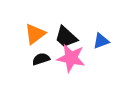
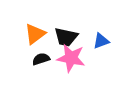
black trapezoid: rotated 30 degrees counterclockwise
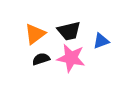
black trapezoid: moved 3 px right, 6 px up; rotated 25 degrees counterclockwise
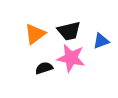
black semicircle: moved 3 px right, 9 px down
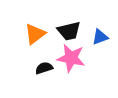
blue triangle: moved 1 px left, 4 px up
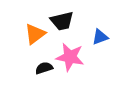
black trapezoid: moved 7 px left, 10 px up
pink star: moved 1 px left, 1 px up
